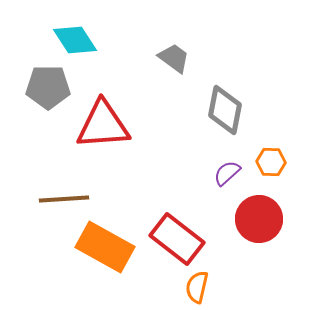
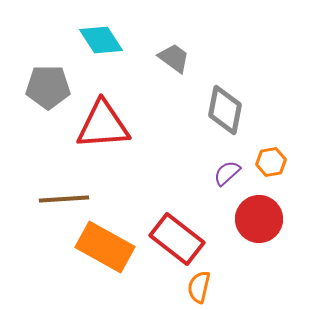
cyan diamond: moved 26 px right
orange hexagon: rotated 12 degrees counterclockwise
orange semicircle: moved 2 px right
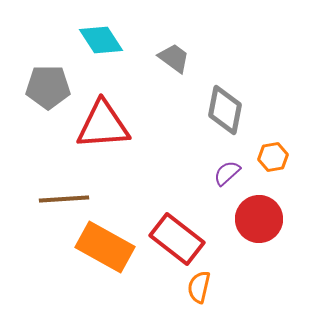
orange hexagon: moved 2 px right, 5 px up
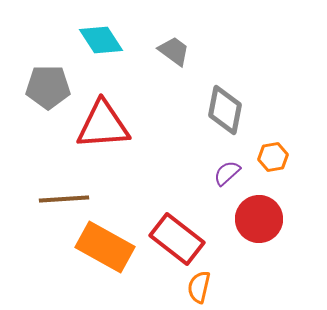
gray trapezoid: moved 7 px up
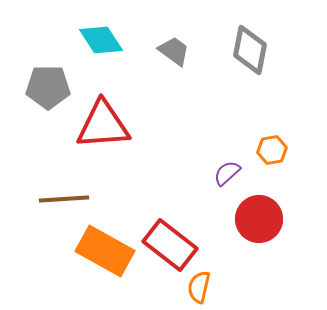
gray diamond: moved 25 px right, 60 px up
orange hexagon: moved 1 px left, 7 px up
red rectangle: moved 7 px left, 6 px down
orange rectangle: moved 4 px down
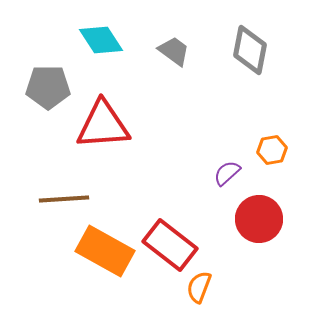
orange semicircle: rotated 8 degrees clockwise
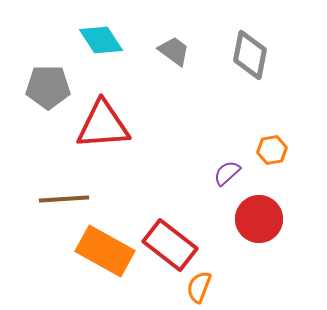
gray diamond: moved 5 px down
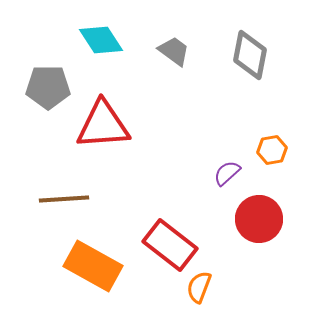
orange rectangle: moved 12 px left, 15 px down
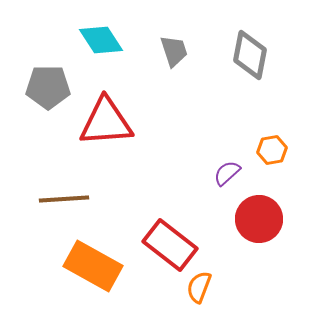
gray trapezoid: rotated 36 degrees clockwise
red triangle: moved 3 px right, 3 px up
